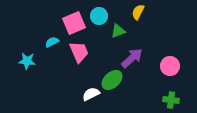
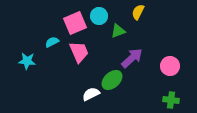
pink square: moved 1 px right
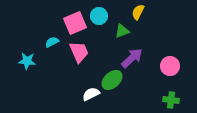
green triangle: moved 4 px right
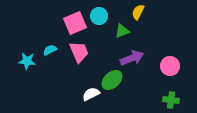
cyan semicircle: moved 2 px left, 8 px down
purple arrow: rotated 20 degrees clockwise
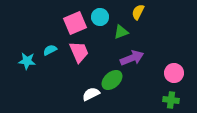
cyan circle: moved 1 px right, 1 px down
green triangle: moved 1 px left, 1 px down
pink circle: moved 4 px right, 7 px down
